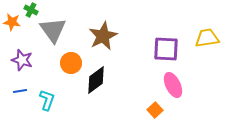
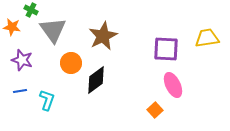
orange star: moved 5 px down
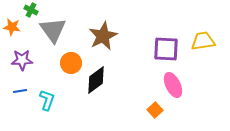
yellow trapezoid: moved 4 px left, 3 px down
purple star: rotated 20 degrees counterclockwise
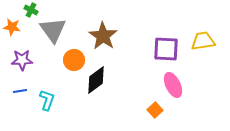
brown star: rotated 12 degrees counterclockwise
orange circle: moved 3 px right, 3 px up
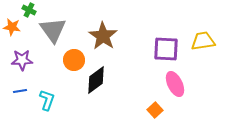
green cross: moved 2 px left
pink ellipse: moved 2 px right, 1 px up
